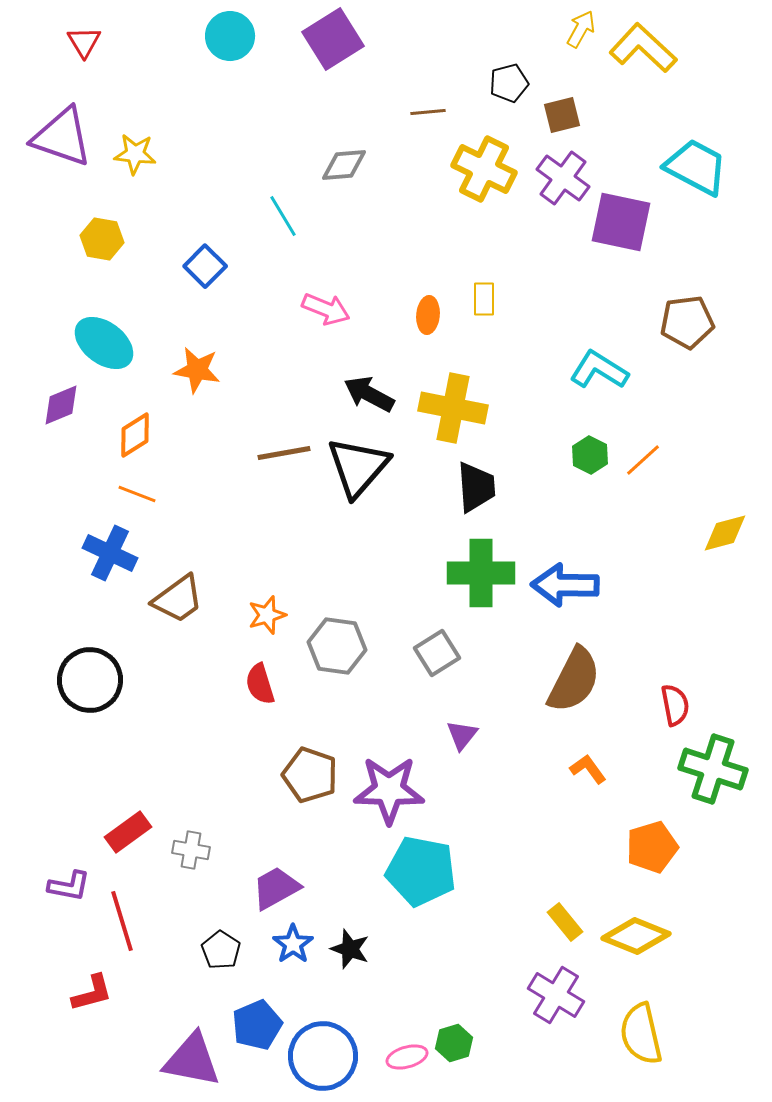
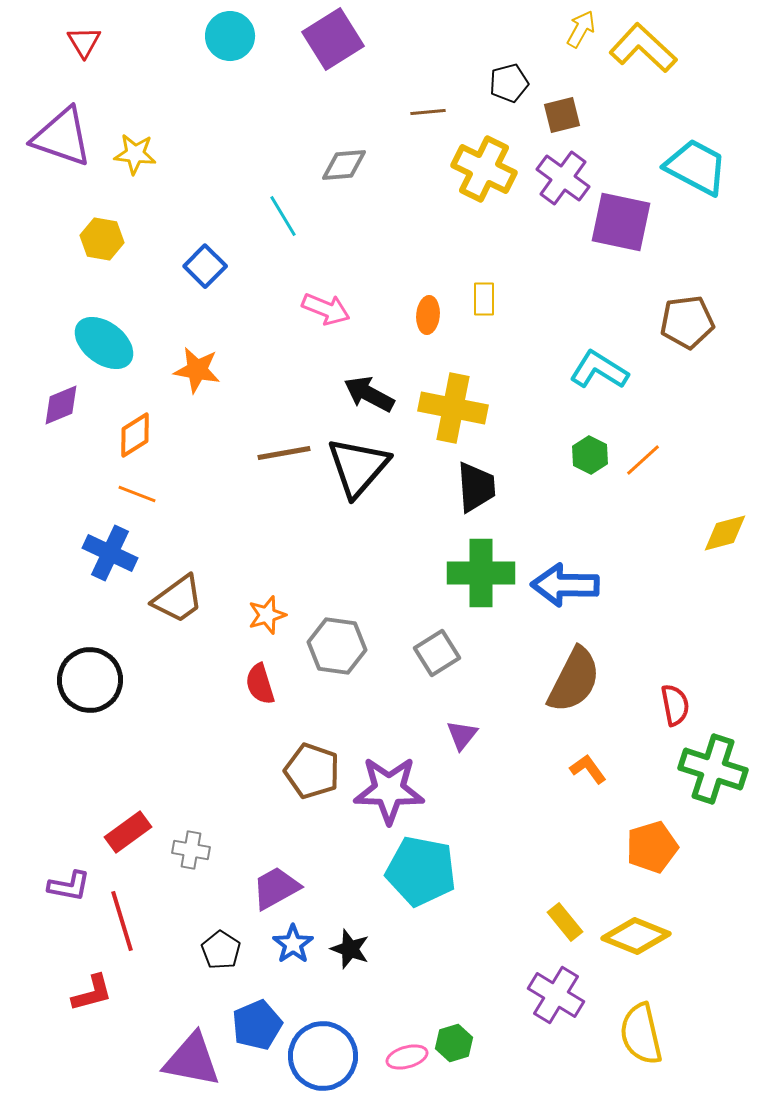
brown pentagon at (310, 775): moved 2 px right, 4 px up
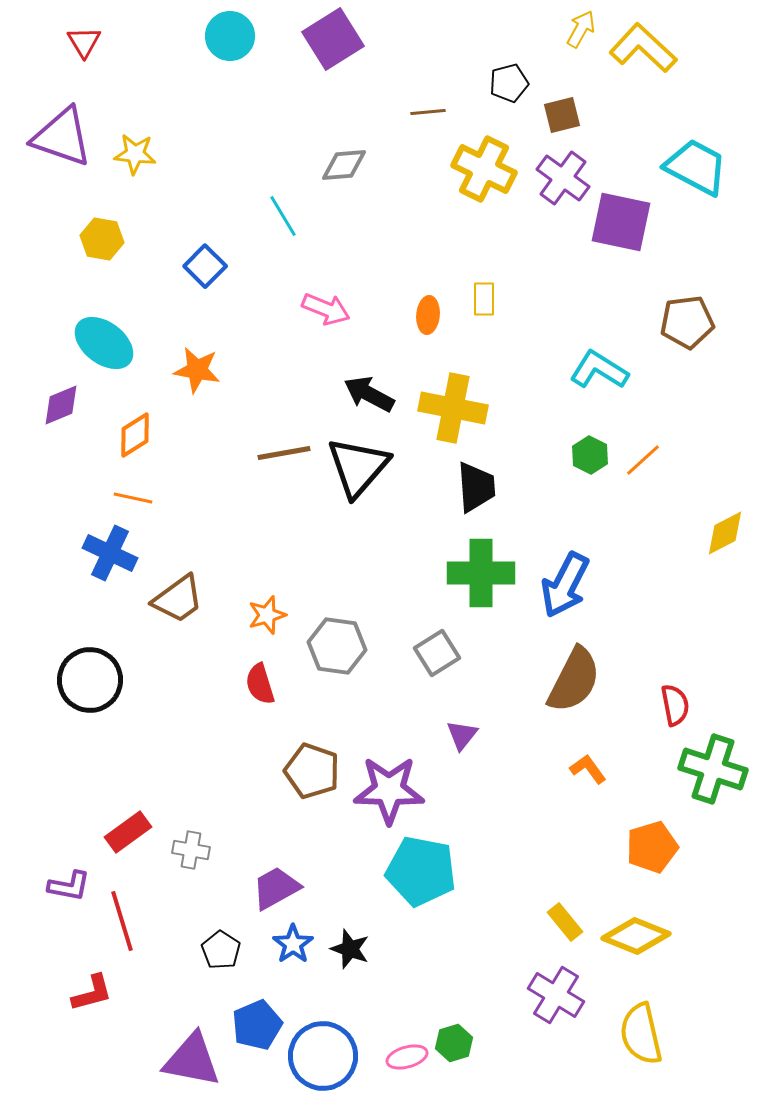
orange line at (137, 494): moved 4 px left, 4 px down; rotated 9 degrees counterclockwise
yellow diamond at (725, 533): rotated 12 degrees counterclockwise
blue arrow at (565, 585): rotated 64 degrees counterclockwise
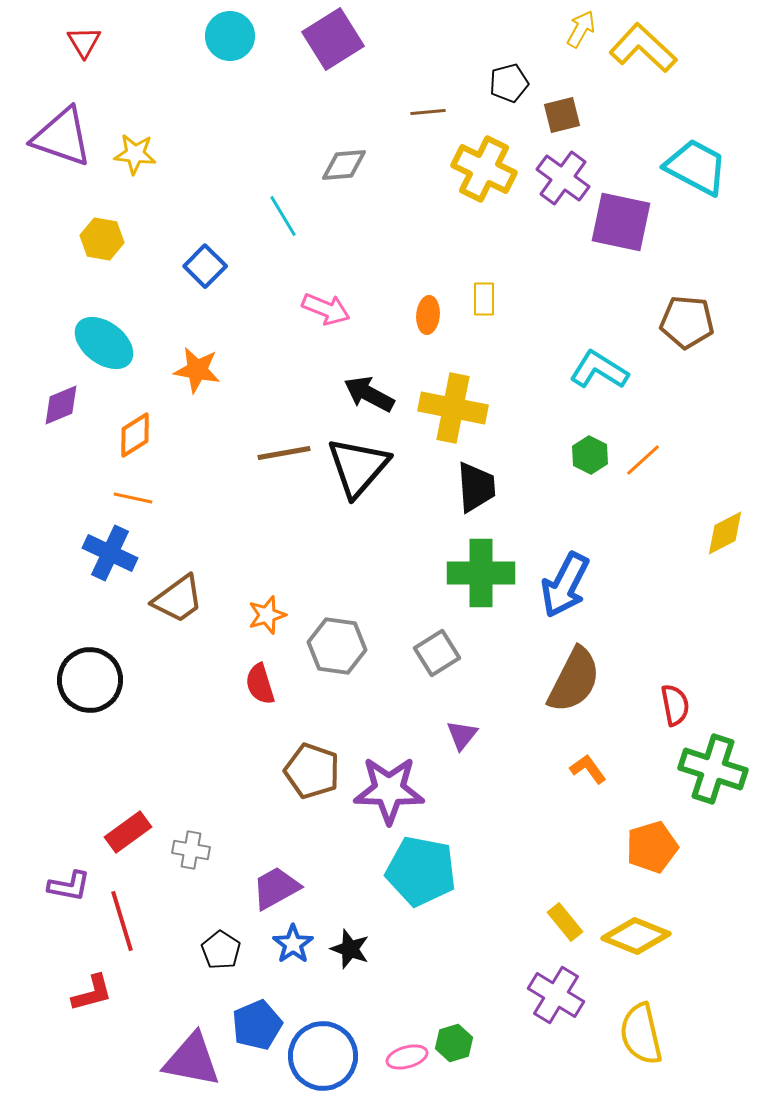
brown pentagon at (687, 322): rotated 12 degrees clockwise
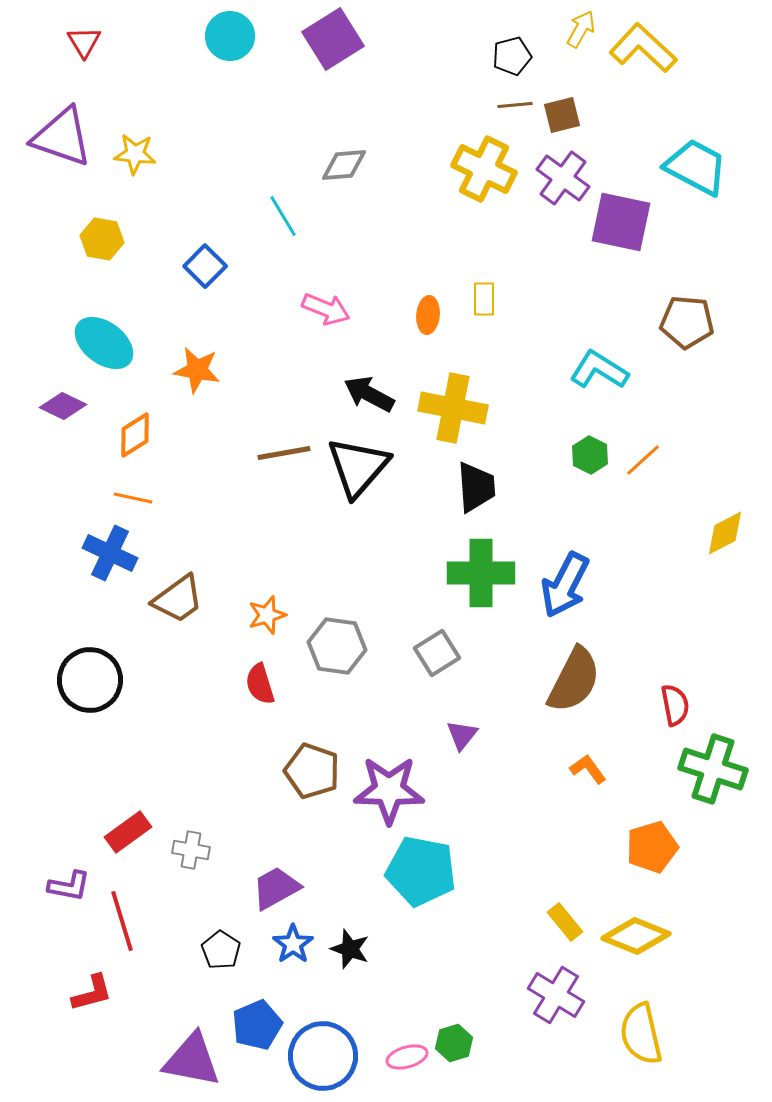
black pentagon at (509, 83): moved 3 px right, 27 px up
brown line at (428, 112): moved 87 px right, 7 px up
purple diamond at (61, 405): moved 2 px right, 1 px down; rotated 48 degrees clockwise
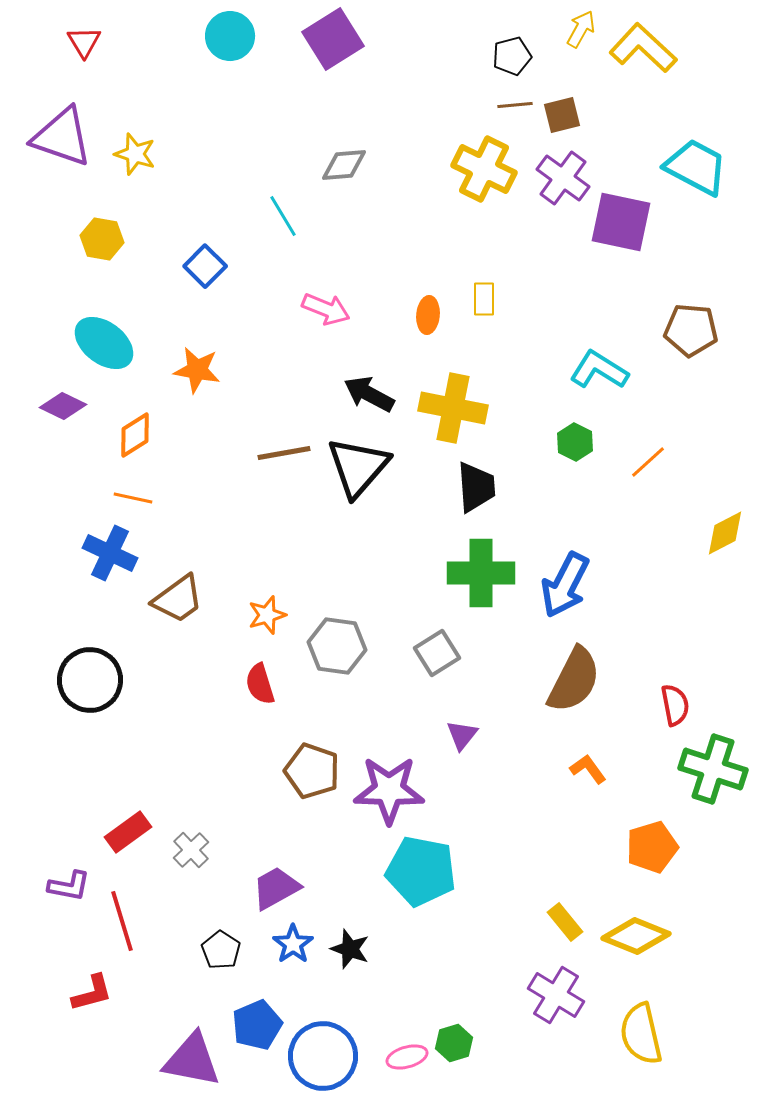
yellow star at (135, 154): rotated 12 degrees clockwise
brown pentagon at (687, 322): moved 4 px right, 8 px down
green hexagon at (590, 455): moved 15 px left, 13 px up
orange line at (643, 460): moved 5 px right, 2 px down
gray cross at (191, 850): rotated 36 degrees clockwise
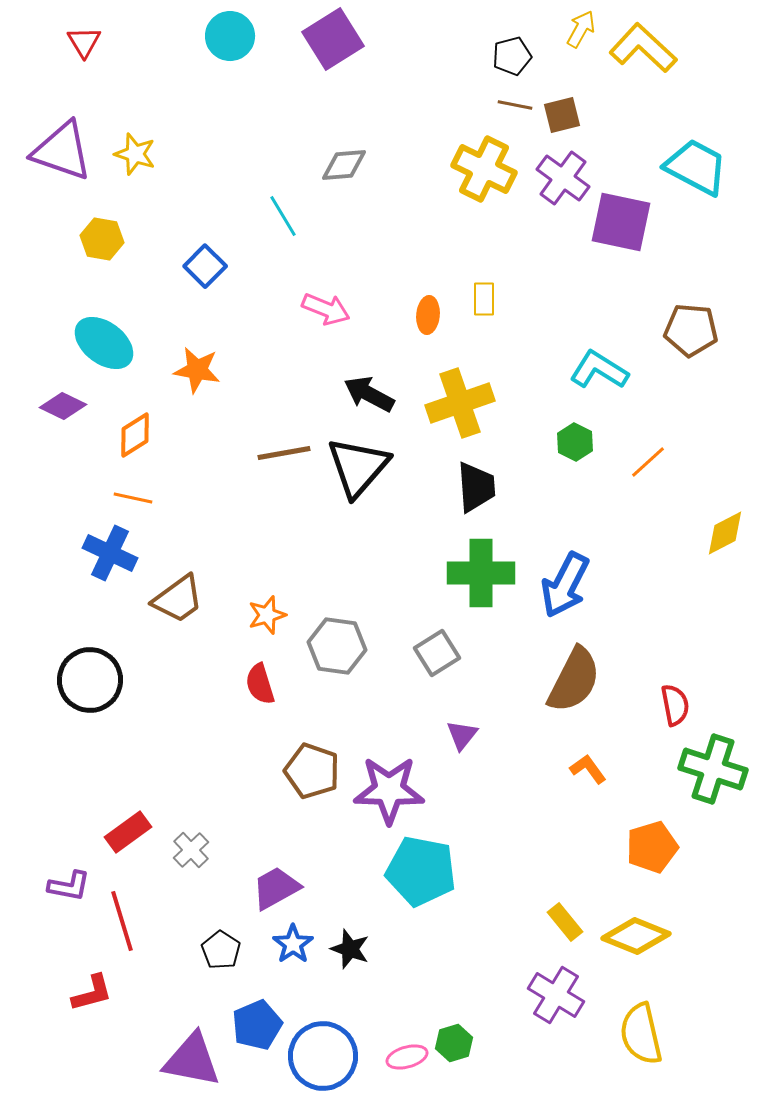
brown line at (515, 105): rotated 16 degrees clockwise
purple triangle at (62, 137): moved 14 px down
yellow cross at (453, 408): moved 7 px right, 5 px up; rotated 30 degrees counterclockwise
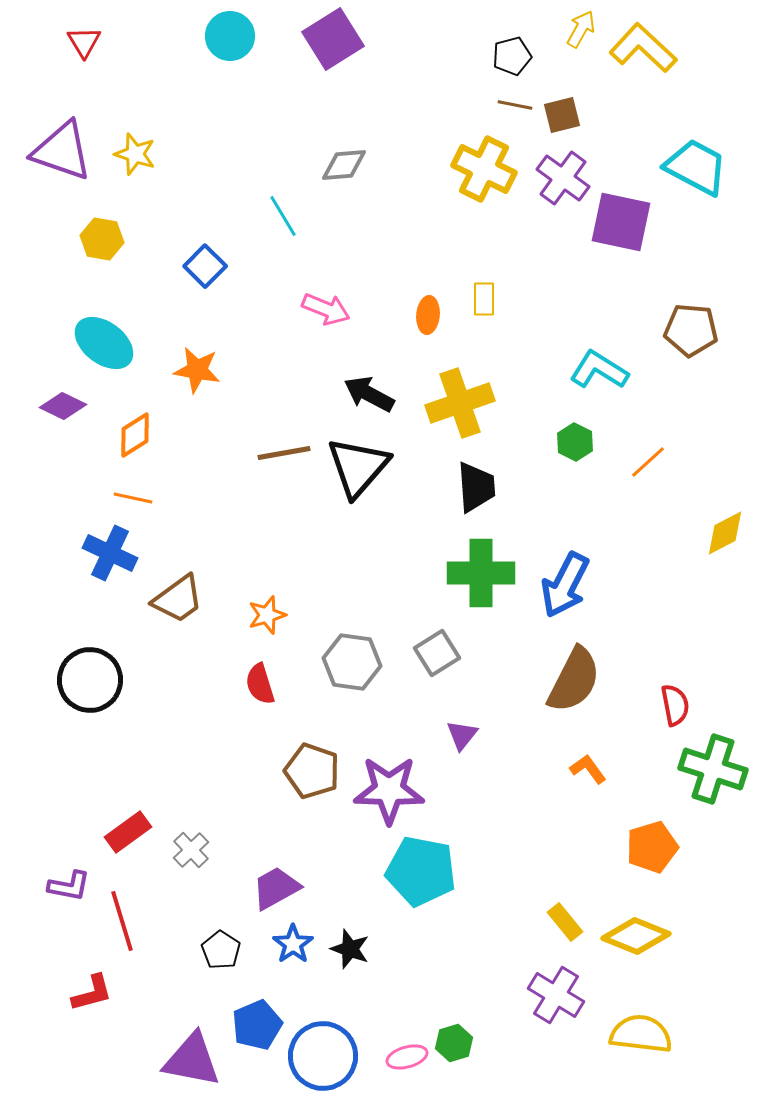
gray hexagon at (337, 646): moved 15 px right, 16 px down
yellow semicircle at (641, 1034): rotated 110 degrees clockwise
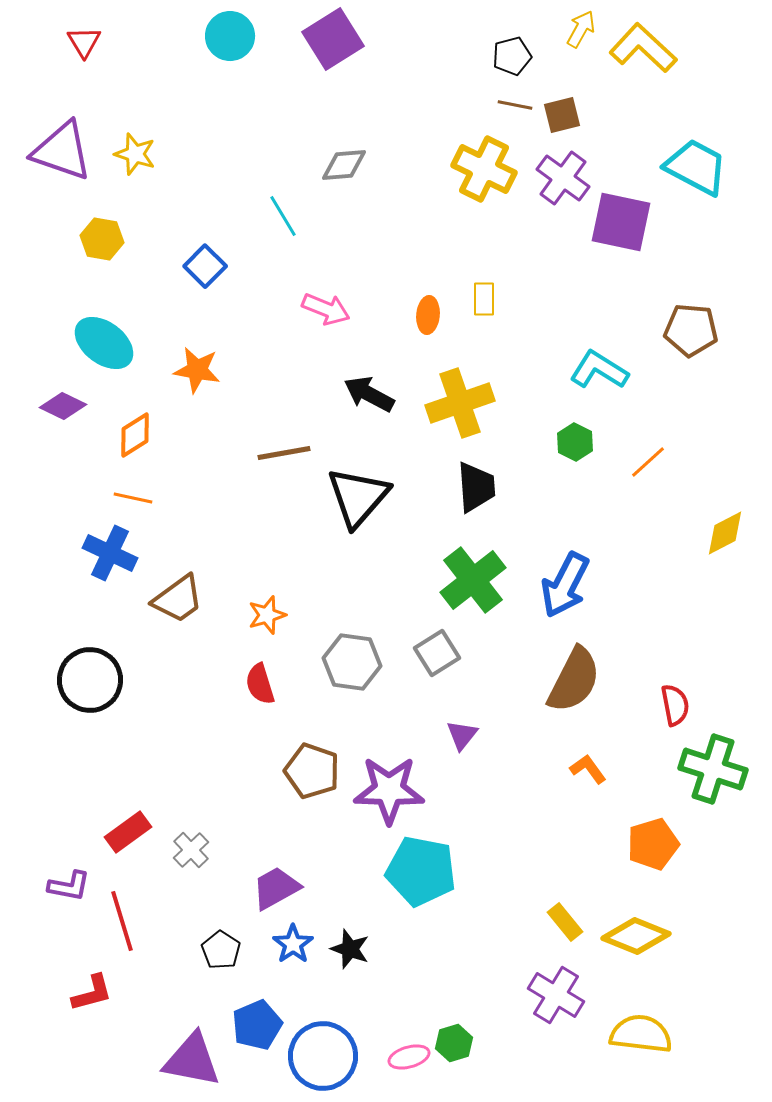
black triangle at (358, 467): moved 30 px down
green cross at (481, 573): moved 8 px left, 7 px down; rotated 38 degrees counterclockwise
orange pentagon at (652, 847): moved 1 px right, 3 px up
pink ellipse at (407, 1057): moved 2 px right
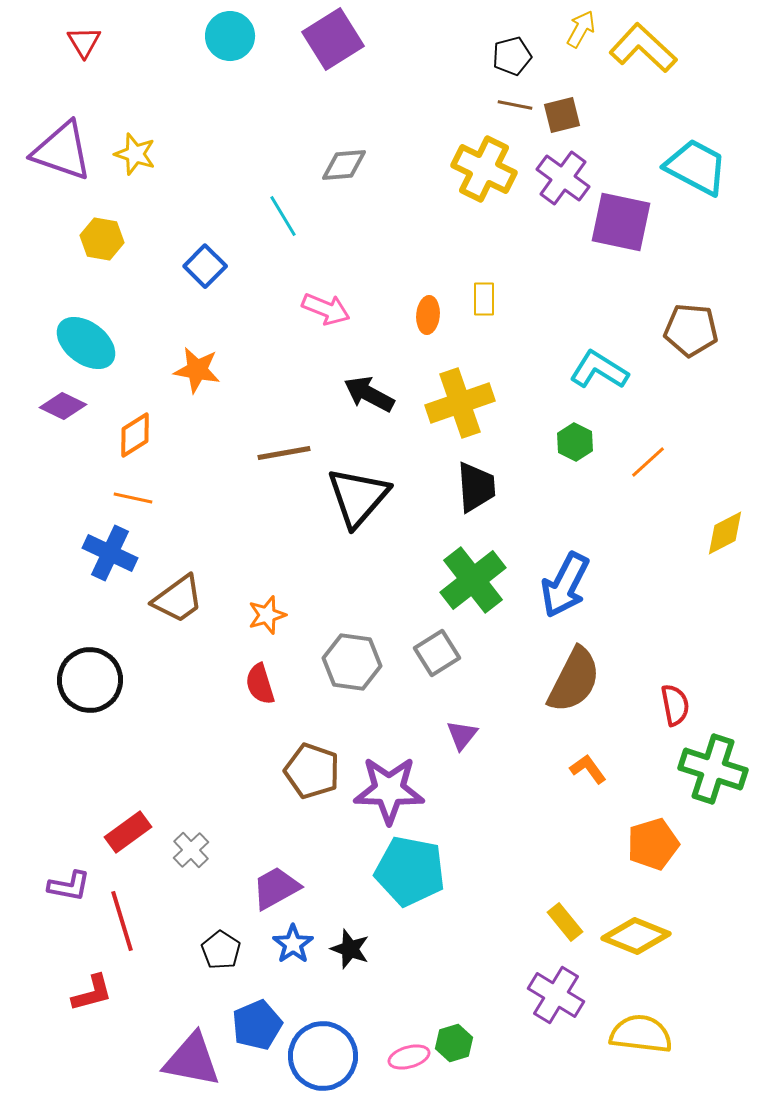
cyan ellipse at (104, 343): moved 18 px left
cyan pentagon at (421, 871): moved 11 px left
